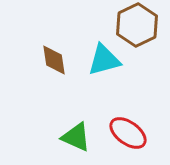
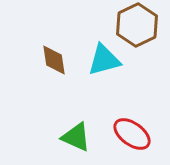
red ellipse: moved 4 px right, 1 px down
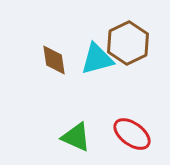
brown hexagon: moved 9 px left, 18 px down
cyan triangle: moved 7 px left, 1 px up
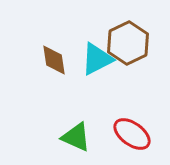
cyan triangle: rotated 12 degrees counterclockwise
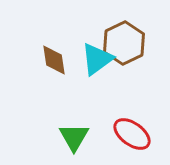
brown hexagon: moved 4 px left
cyan triangle: rotated 9 degrees counterclockwise
green triangle: moved 2 px left; rotated 36 degrees clockwise
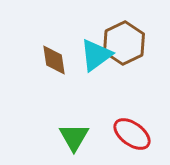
cyan triangle: moved 1 px left, 4 px up
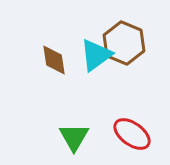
brown hexagon: rotated 12 degrees counterclockwise
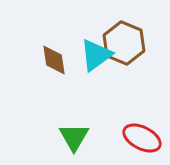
red ellipse: moved 10 px right, 4 px down; rotated 9 degrees counterclockwise
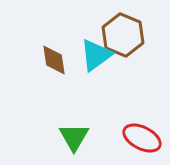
brown hexagon: moved 1 px left, 8 px up
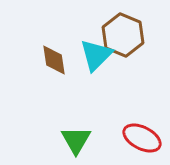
cyan triangle: rotated 9 degrees counterclockwise
green triangle: moved 2 px right, 3 px down
